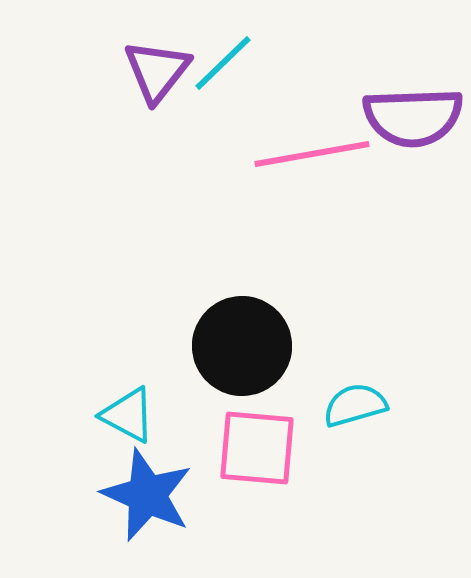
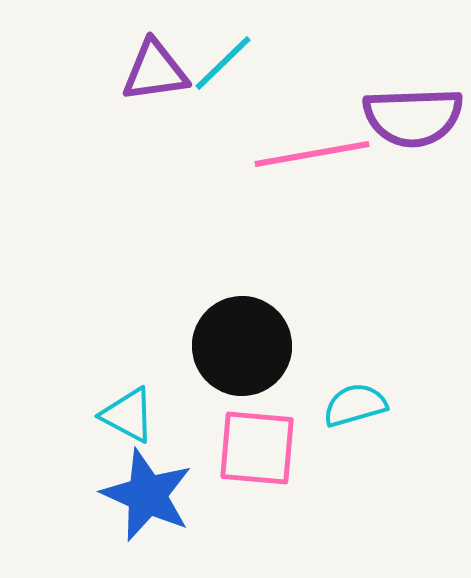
purple triangle: moved 2 px left; rotated 44 degrees clockwise
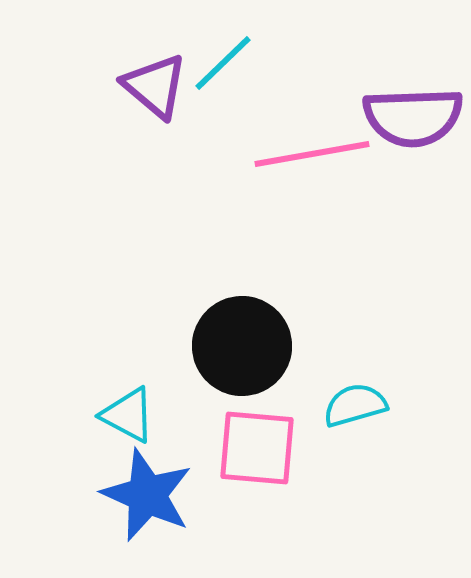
purple triangle: moved 15 px down; rotated 48 degrees clockwise
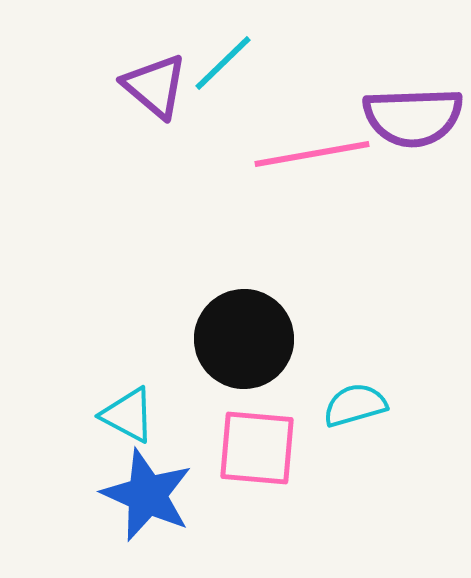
black circle: moved 2 px right, 7 px up
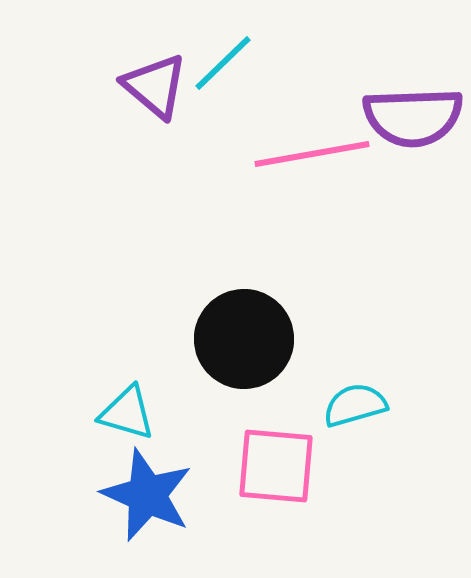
cyan triangle: moved 1 px left, 2 px up; rotated 12 degrees counterclockwise
pink square: moved 19 px right, 18 px down
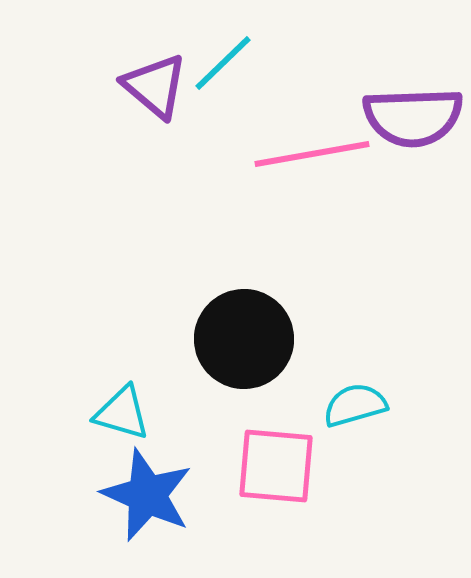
cyan triangle: moved 5 px left
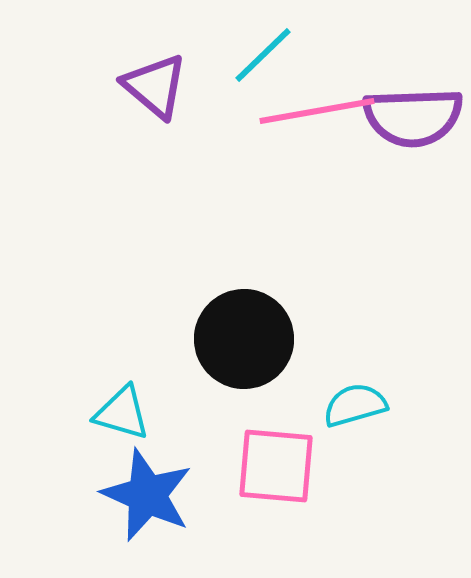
cyan line: moved 40 px right, 8 px up
pink line: moved 5 px right, 43 px up
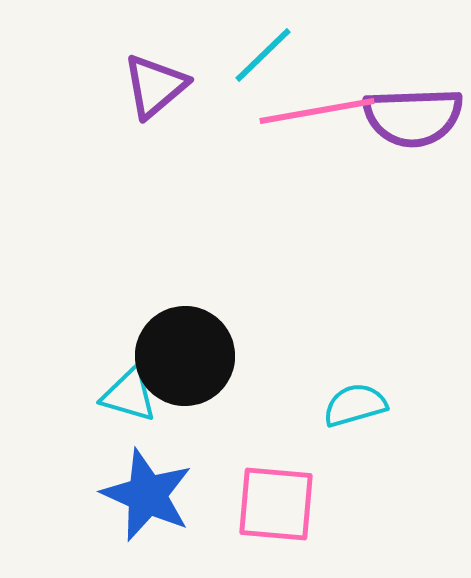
purple triangle: rotated 40 degrees clockwise
black circle: moved 59 px left, 17 px down
cyan triangle: moved 7 px right, 18 px up
pink square: moved 38 px down
